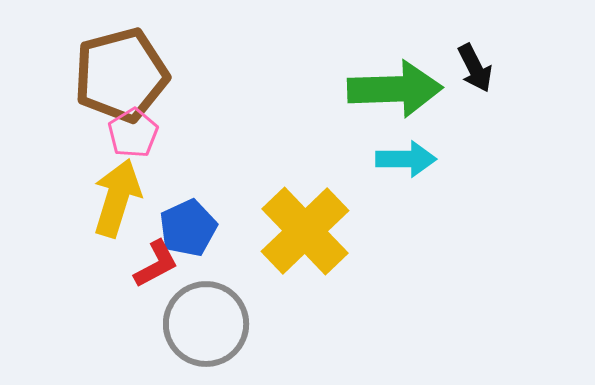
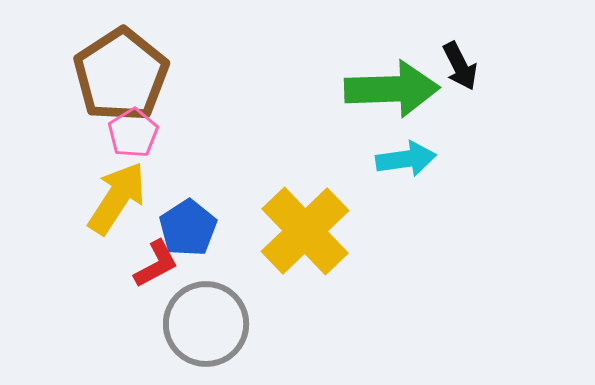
black arrow: moved 15 px left, 2 px up
brown pentagon: rotated 18 degrees counterclockwise
green arrow: moved 3 px left
cyan arrow: rotated 8 degrees counterclockwise
yellow arrow: rotated 16 degrees clockwise
blue pentagon: rotated 8 degrees counterclockwise
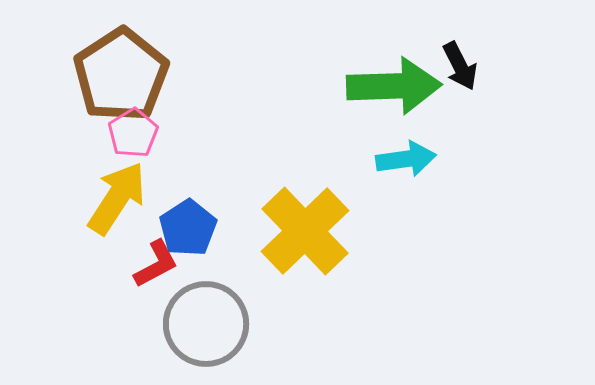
green arrow: moved 2 px right, 3 px up
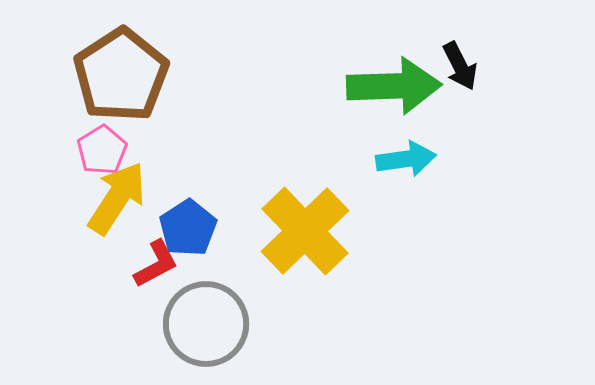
pink pentagon: moved 31 px left, 17 px down
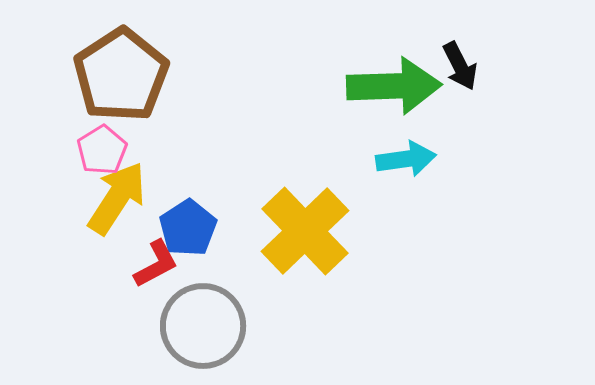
gray circle: moved 3 px left, 2 px down
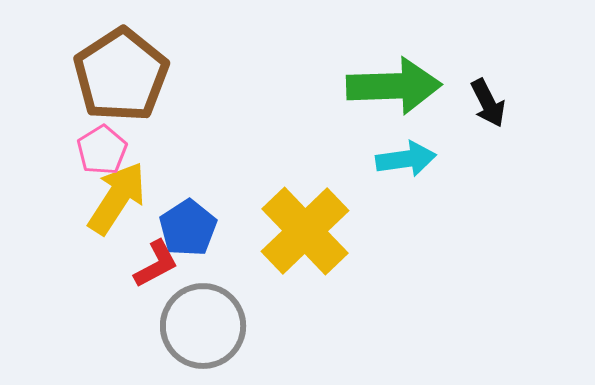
black arrow: moved 28 px right, 37 px down
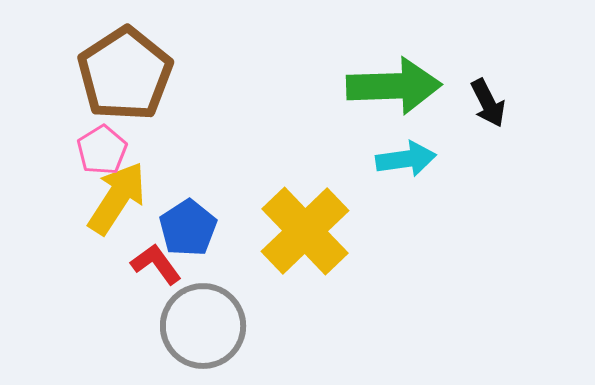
brown pentagon: moved 4 px right, 1 px up
red L-shape: rotated 98 degrees counterclockwise
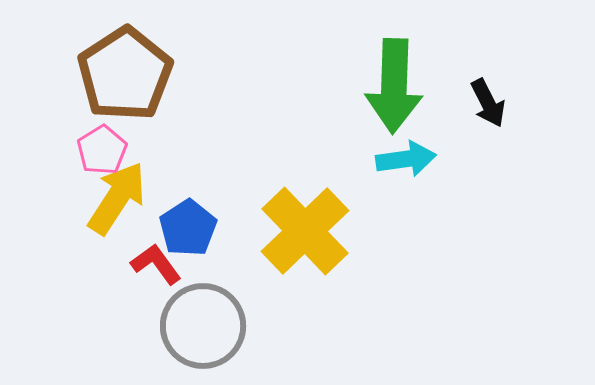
green arrow: rotated 94 degrees clockwise
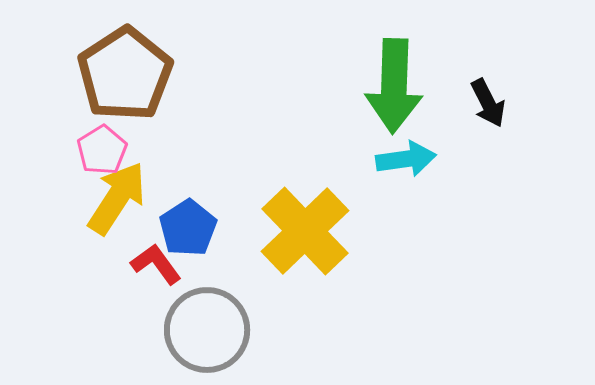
gray circle: moved 4 px right, 4 px down
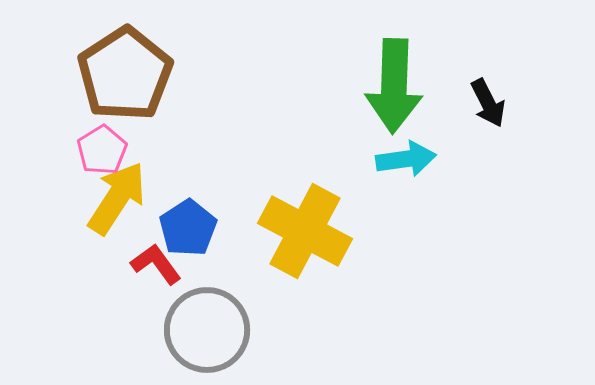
yellow cross: rotated 18 degrees counterclockwise
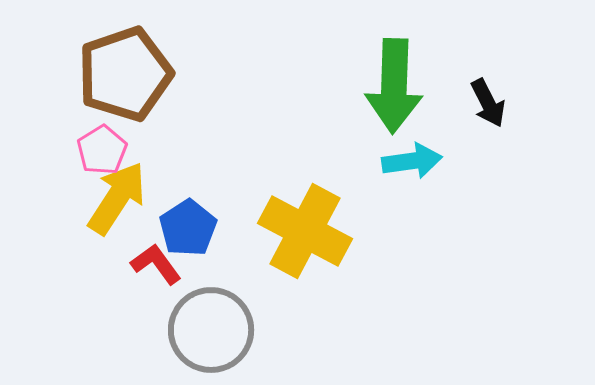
brown pentagon: rotated 14 degrees clockwise
cyan arrow: moved 6 px right, 2 px down
gray circle: moved 4 px right
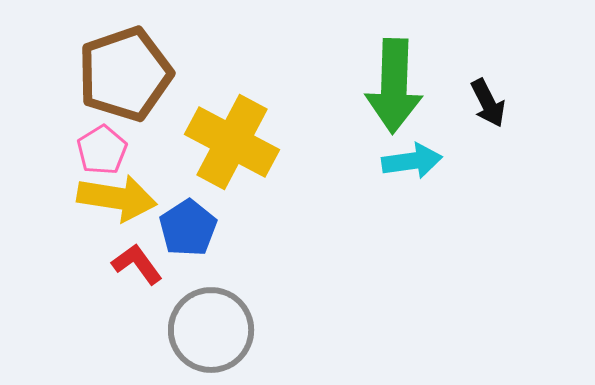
yellow arrow: rotated 66 degrees clockwise
yellow cross: moved 73 px left, 89 px up
red L-shape: moved 19 px left
